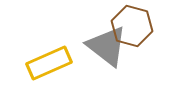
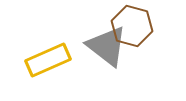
yellow rectangle: moved 1 px left, 3 px up
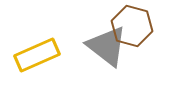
yellow rectangle: moved 11 px left, 5 px up
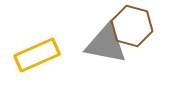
gray triangle: moved 1 px left, 2 px up; rotated 27 degrees counterclockwise
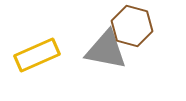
gray triangle: moved 6 px down
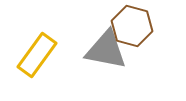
yellow rectangle: rotated 30 degrees counterclockwise
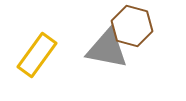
gray triangle: moved 1 px right, 1 px up
